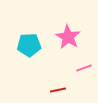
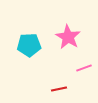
red line: moved 1 px right, 1 px up
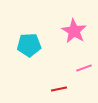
pink star: moved 6 px right, 6 px up
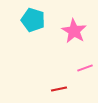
cyan pentagon: moved 4 px right, 25 px up; rotated 20 degrees clockwise
pink line: moved 1 px right
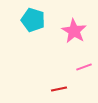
pink line: moved 1 px left, 1 px up
